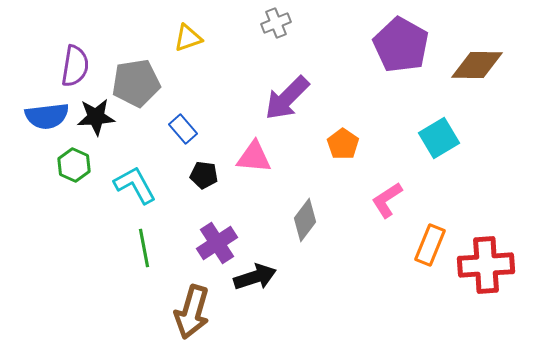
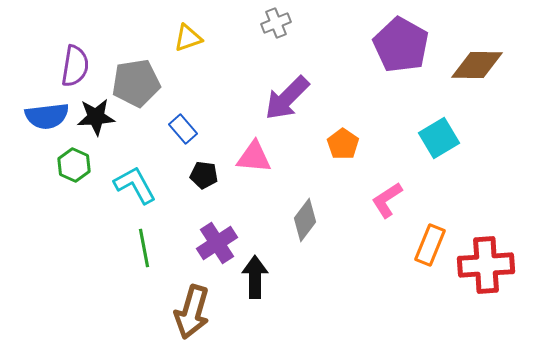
black arrow: rotated 72 degrees counterclockwise
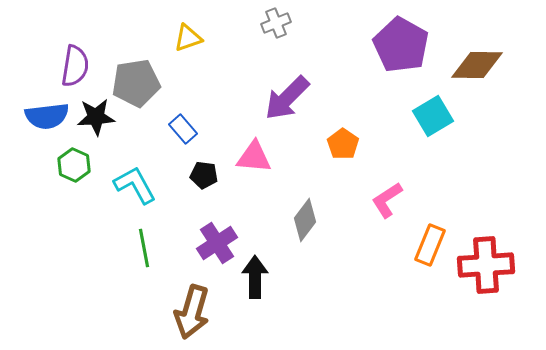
cyan square: moved 6 px left, 22 px up
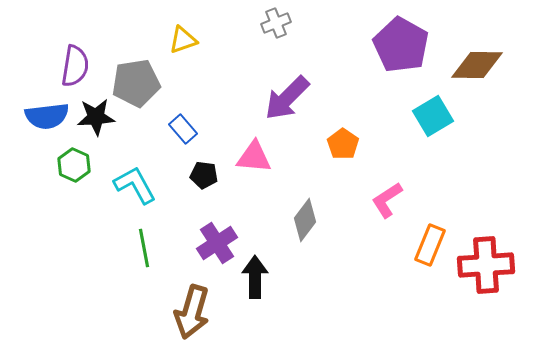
yellow triangle: moved 5 px left, 2 px down
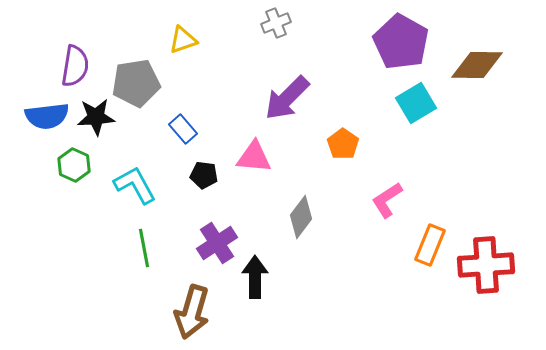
purple pentagon: moved 3 px up
cyan square: moved 17 px left, 13 px up
gray diamond: moved 4 px left, 3 px up
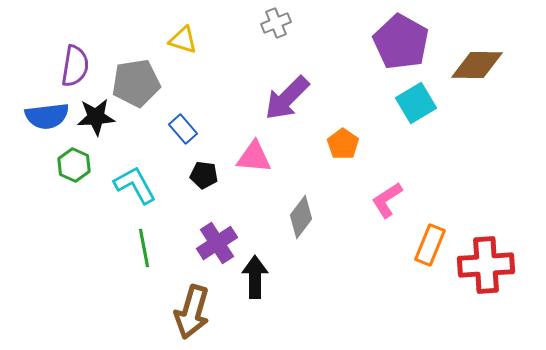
yellow triangle: rotated 36 degrees clockwise
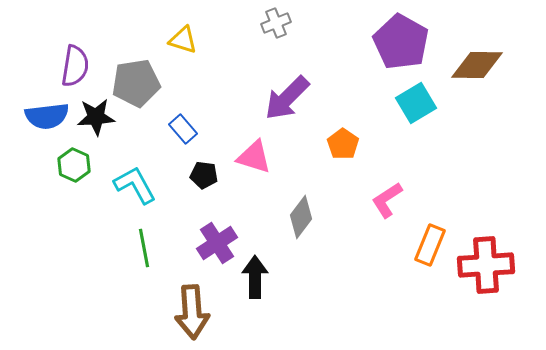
pink triangle: rotated 12 degrees clockwise
brown arrow: rotated 20 degrees counterclockwise
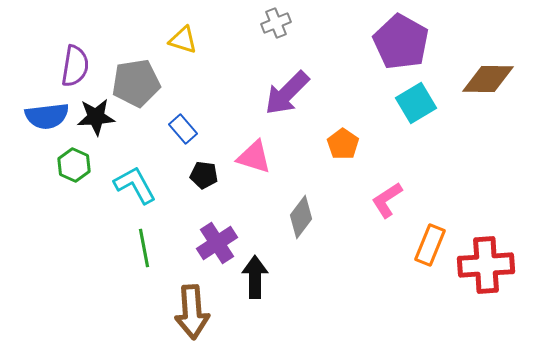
brown diamond: moved 11 px right, 14 px down
purple arrow: moved 5 px up
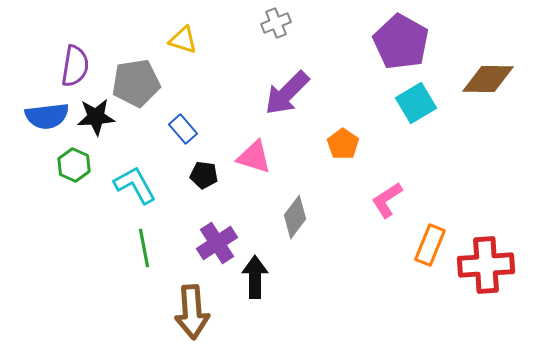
gray diamond: moved 6 px left
